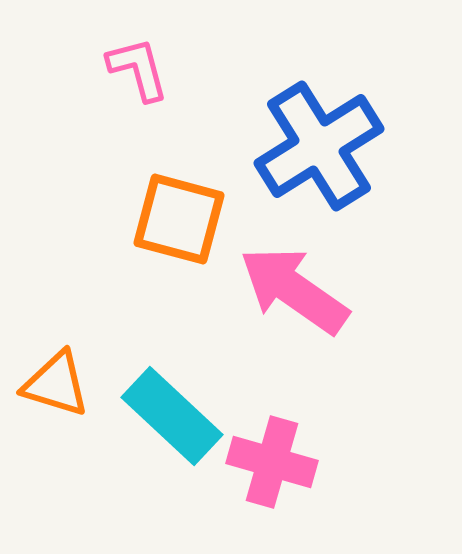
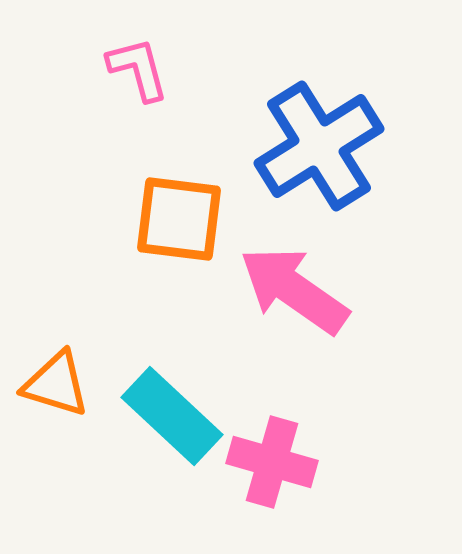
orange square: rotated 8 degrees counterclockwise
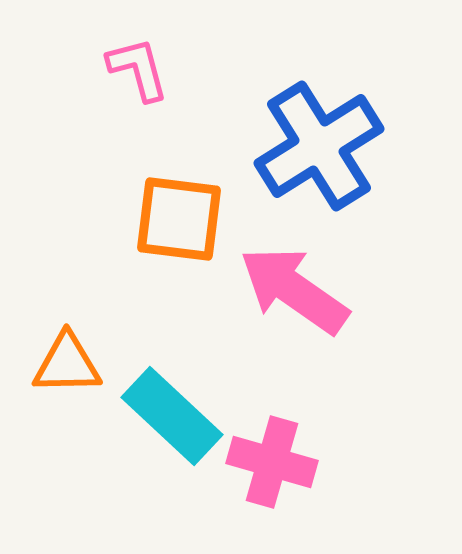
orange triangle: moved 11 px right, 20 px up; rotated 18 degrees counterclockwise
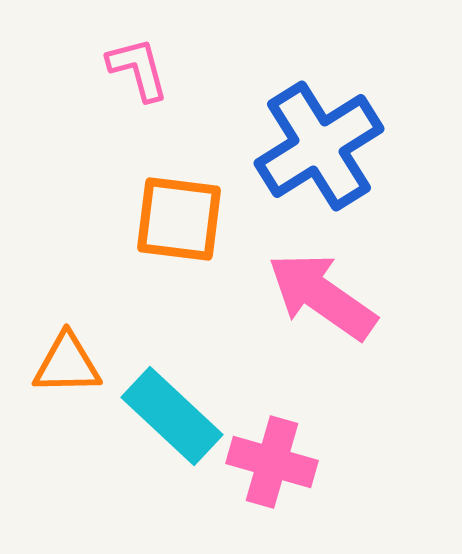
pink arrow: moved 28 px right, 6 px down
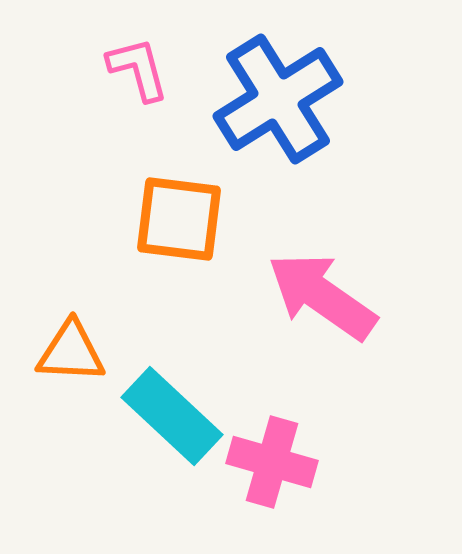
blue cross: moved 41 px left, 47 px up
orange triangle: moved 4 px right, 12 px up; rotated 4 degrees clockwise
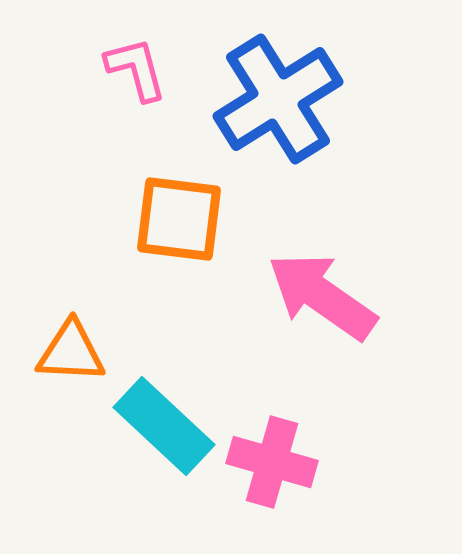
pink L-shape: moved 2 px left
cyan rectangle: moved 8 px left, 10 px down
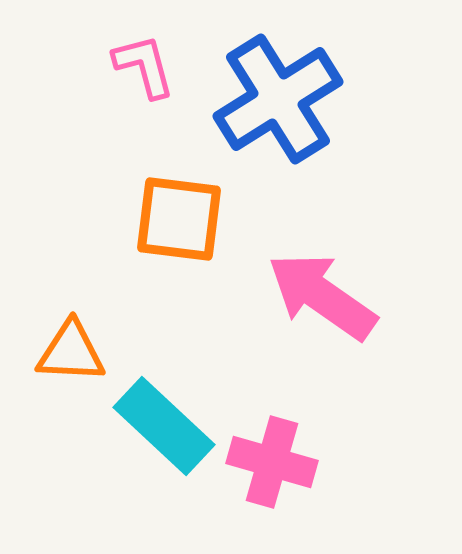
pink L-shape: moved 8 px right, 3 px up
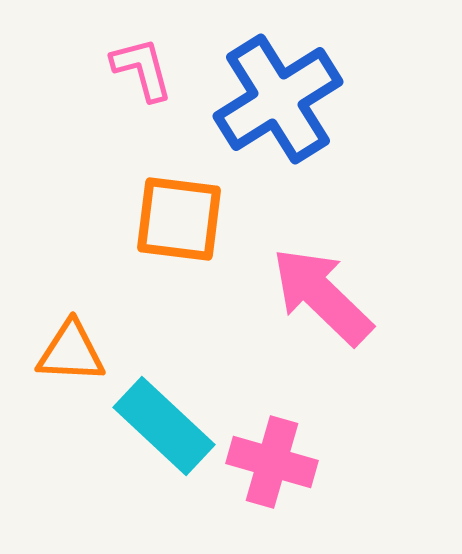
pink L-shape: moved 2 px left, 3 px down
pink arrow: rotated 9 degrees clockwise
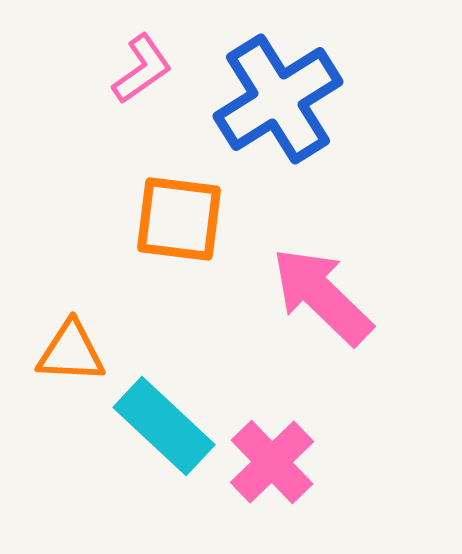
pink L-shape: rotated 70 degrees clockwise
pink cross: rotated 30 degrees clockwise
